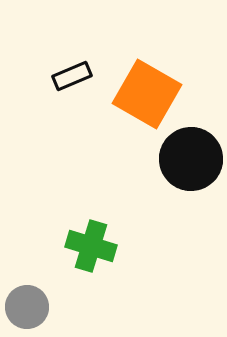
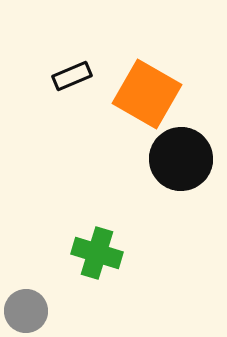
black circle: moved 10 px left
green cross: moved 6 px right, 7 px down
gray circle: moved 1 px left, 4 px down
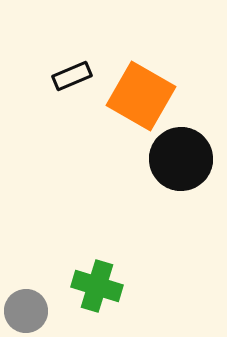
orange square: moved 6 px left, 2 px down
green cross: moved 33 px down
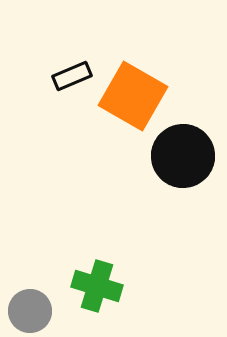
orange square: moved 8 px left
black circle: moved 2 px right, 3 px up
gray circle: moved 4 px right
